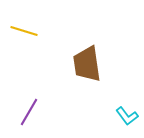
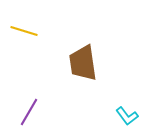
brown trapezoid: moved 4 px left, 1 px up
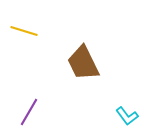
brown trapezoid: rotated 18 degrees counterclockwise
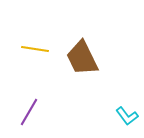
yellow line: moved 11 px right, 18 px down; rotated 8 degrees counterclockwise
brown trapezoid: moved 1 px left, 5 px up
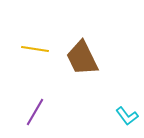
purple line: moved 6 px right
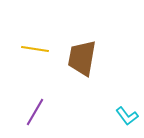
brown trapezoid: rotated 36 degrees clockwise
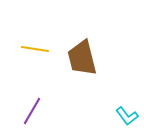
brown trapezoid: rotated 24 degrees counterclockwise
purple line: moved 3 px left, 1 px up
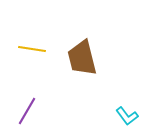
yellow line: moved 3 px left
purple line: moved 5 px left
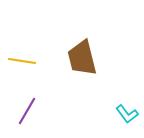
yellow line: moved 10 px left, 12 px down
cyan L-shape: moved 2 px up
